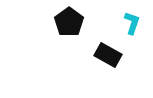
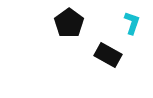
black pentagon: moved 1 px down
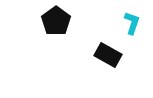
black pentagon: moved 13 px left, 2 px up
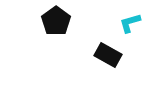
cyan L-shape: moved 2 px left; rotated 125 degrees counterclockwise
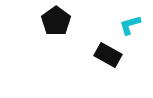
cyan L-shape: moved 2 px down
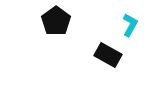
cyan L-shape: rotated 135 degrees clockwise
